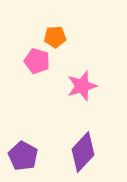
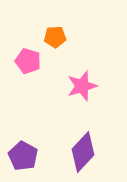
pink pentagon: moved 9 px left
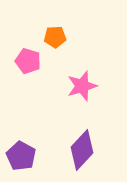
purple diamond: moved 1 px left, 2 px up
purple pentagon: moved 2 px left
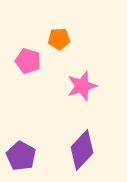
orange pentagon: moved 4 px right, 2 px down
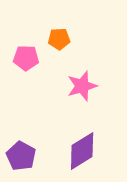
pink pentagon: moved 2 px left, 3 px up; rotated 15 degrees counterclockwise
purple diamond: moved 1 px down; rotated 15 degrees clockwise
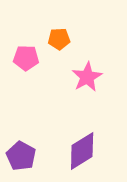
pink star: moved 5 px right, 9 px up; rotated 12 degrees counterclockwise
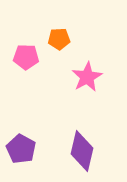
pink pentagon: moved 1 px up
purple diamond: rotated 45 degrees counterclockwise
purple pentagon: moved 7 px up
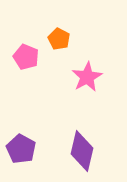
orange pentagon: rotated 30 degrees clockwise
pink pentagon: rotated 20 degrees clockwise
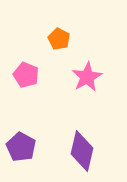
pink pentagon: moved 18 px down
purple pentagon: moved 2 px up
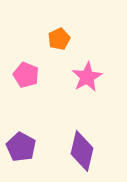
orange pentagon: rotated 20 degrees clockwise
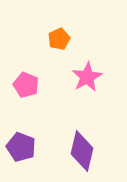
pink pentagon: moved 10 px down
purple pentagon: rotated 8 degrees counterclockwise
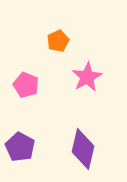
orange pentagon: moved 1 px left, 2 px down
purple pentagon: moved 1 px left; rotated 8 degrees clockwise
purple diamond: moved 1 px right, 2 px up
